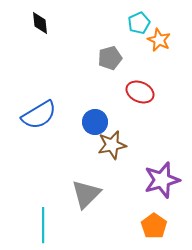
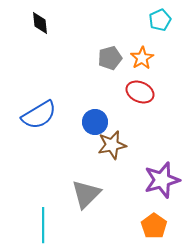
cyan pentagon: moved 21 px right, 3 px up
orange star: moved 17 px left, 18 px down; rotated 15 degrees clockwise
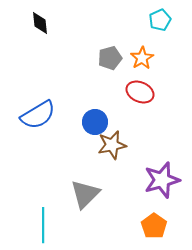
blue semicircle: moved 1 px left
gray triangle: moved 1 px left
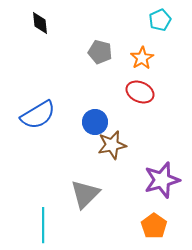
gray pentagon: moved 10 px left, 6 px up; rotated 30 degrees clockwise
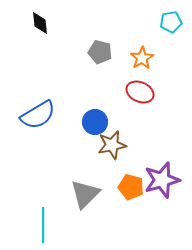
cyan pentagon: moved 11 px right, 2 px down; rotated 15 degrees clockwise
orange pentagon: moved 23 px left, 39 px up; rotated 20 degrees counterclockwise
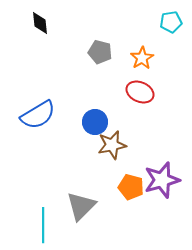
gray triangle: moved 4 px left, 12 px down
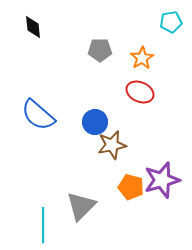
black diamond: moved 7 px left, 4 px down
gray pentagon: moved 2 px up; rotated 15 degrees counterclockwise
blue semicircle: rotated 72 degrees clockwise
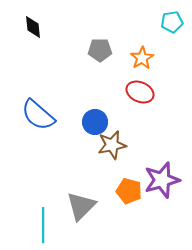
cyan pentagon: moved 1 px right
orange pentagon: moved 2 px left, 4 px down
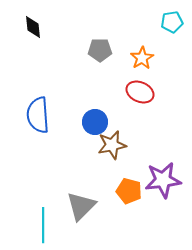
blue semicircle: rotated 45 degrees clockwise
purple star: moved 1 px right; rotated 9 degrees clockwise
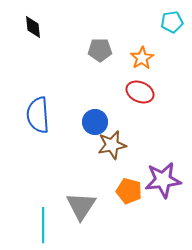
gray triangle: rotated 12 degrees counterclockwise
